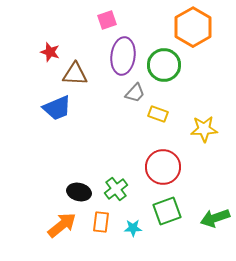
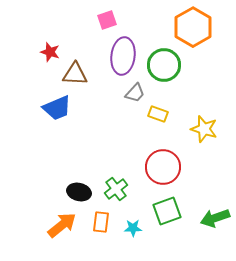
yellow star: rotated 20 degrees clockwise
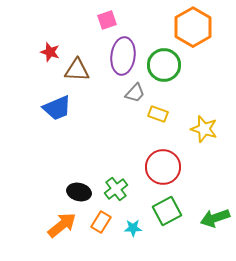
brown triangle: moved 2 px right, 4 px up
green square: rotated 8 degrees counterclockwise
orange rectangle: rotated 25 degrees clockwise
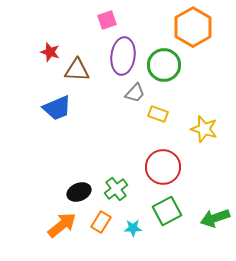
black ellipse: rotated 35 degrees counterclockwise
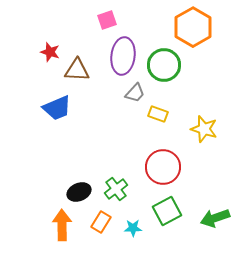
orange arrow: rotated 52 degrees counterclockwise
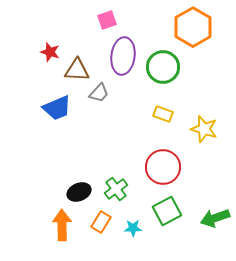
green circle: moved 1 px left, 2 px down
gray trapezoid: moved 36 px left
yellow rectangle: moved 5 px right
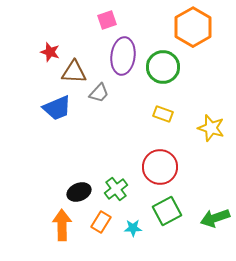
brown triangle: moved 3 px left, 2 px down
yellow star: moved 7 px right, 1 px up
red circle: moved 3 px left
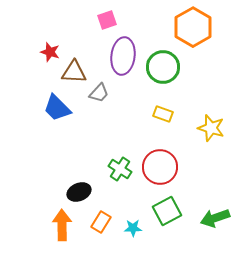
blue trapezoid: rotated 68 degrees clockwise
green cross: moved 4 px right, 20 px up; rotated 20 degrees counterclockwise
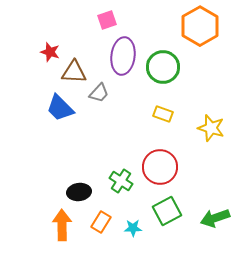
orange hexagon: moved 7 px right, 1 px up
blue trapezoid: moved 3 px right
green cross: moved 1 px right, 12 px down
black ellipse: rotated 15 degrees clockwise
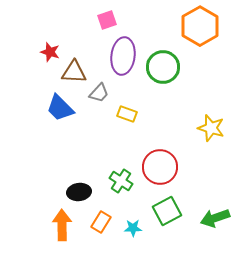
yellow rectangle: moved 36 px left
